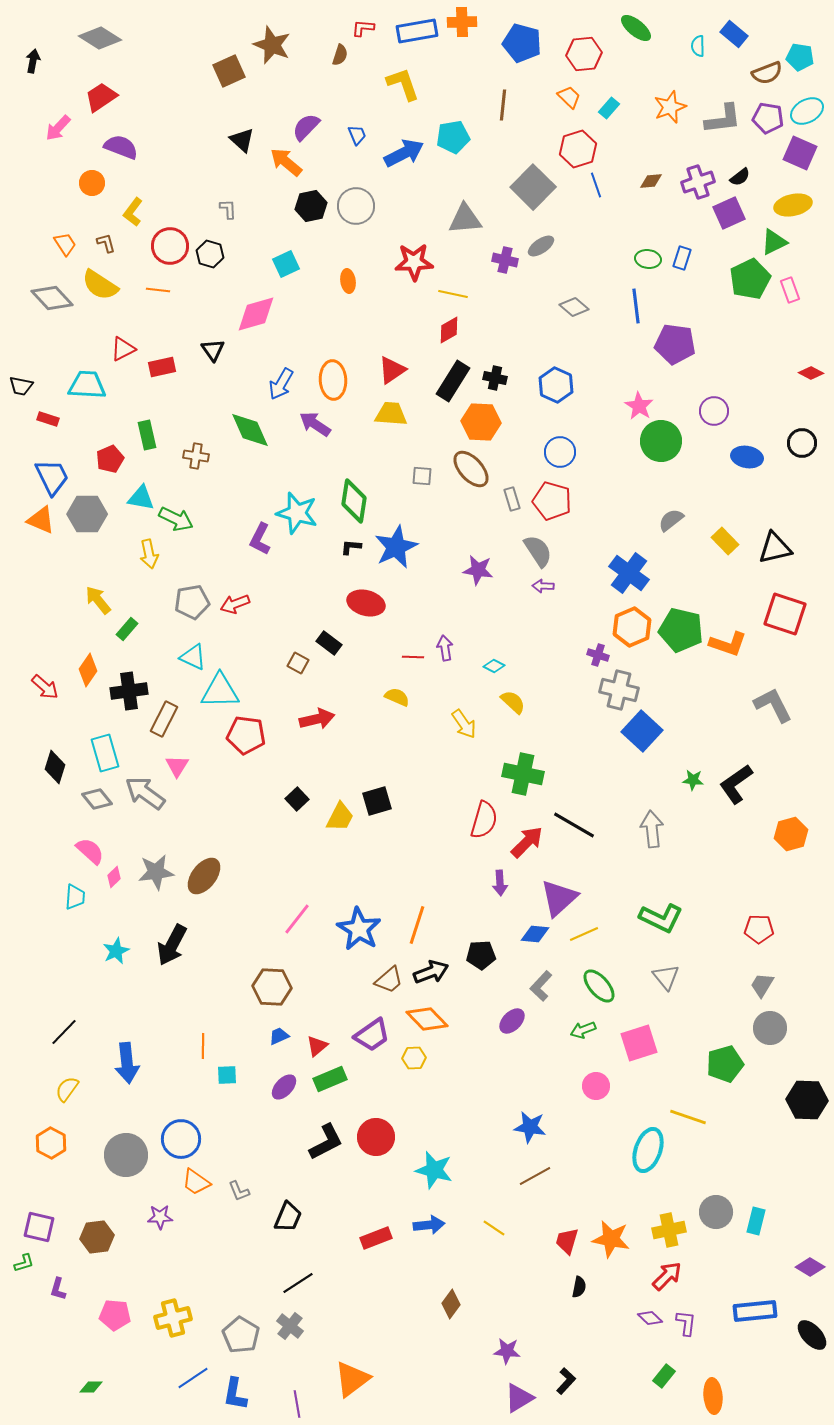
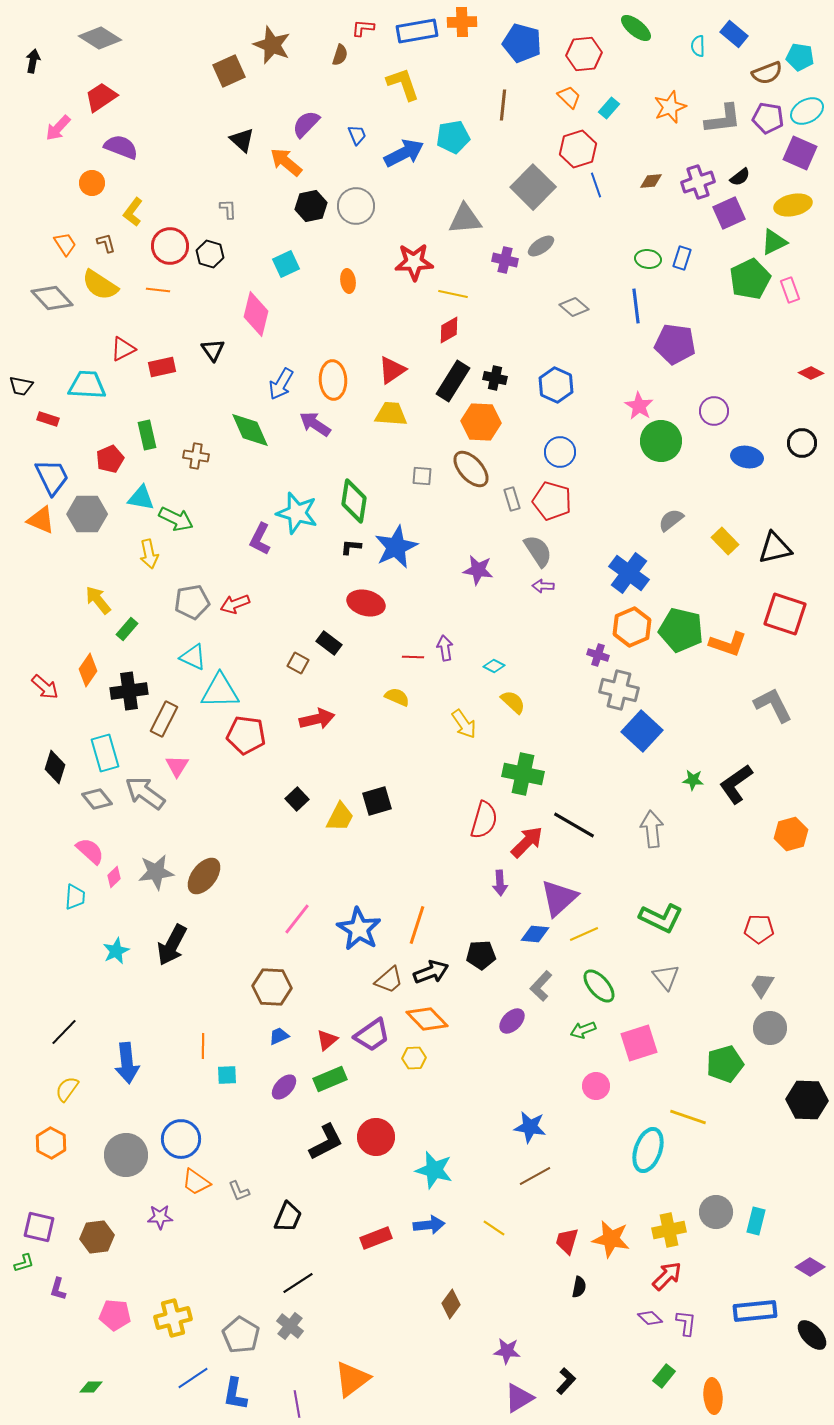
purple semicircle at (306, 127): moved 3 px up
pink diamond at (256, 314): rotated 60 degrees counterclockwise
red triangle at (317, 1046): moved 10 px right, 6 px up
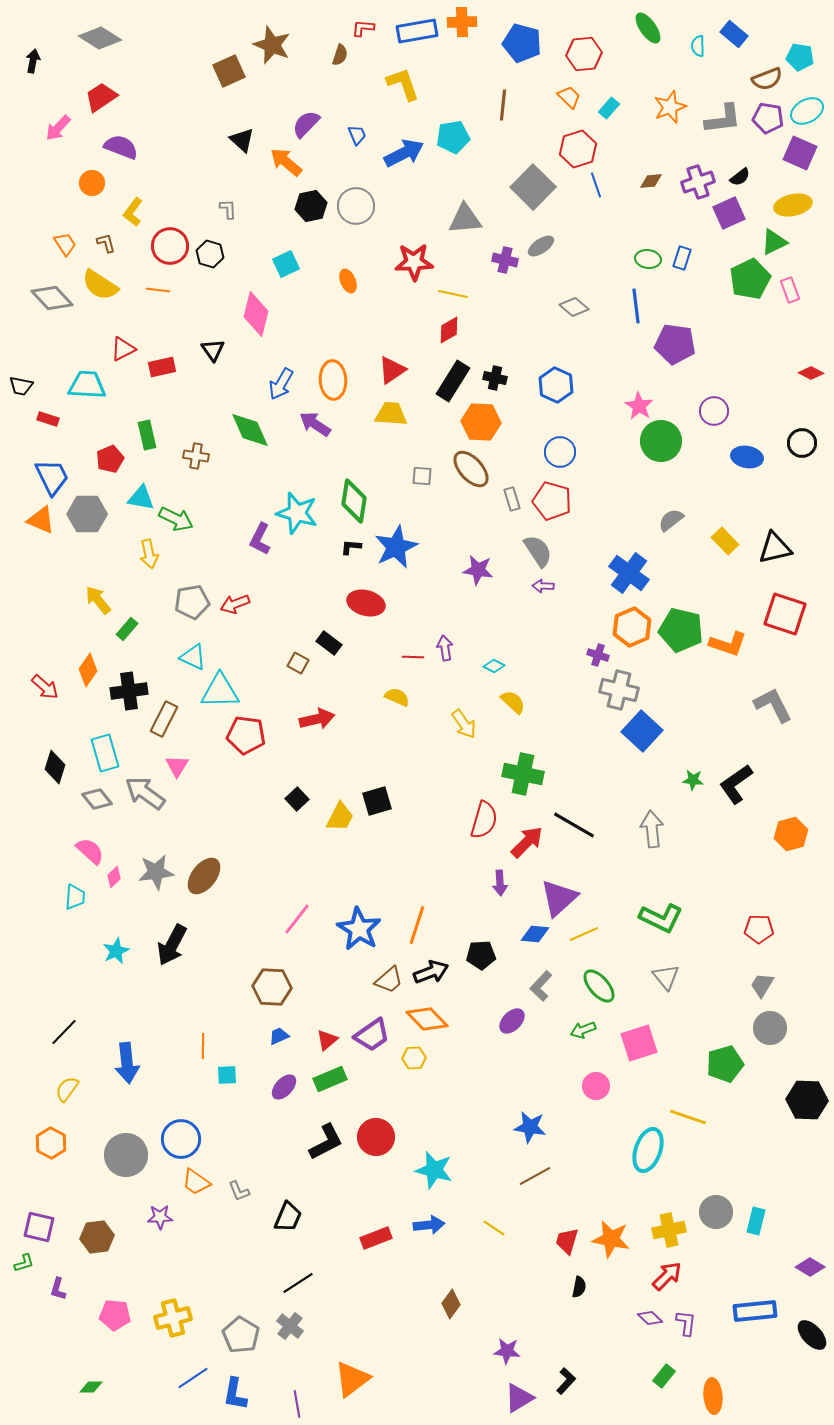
green ellipse at (636, 28): moved 12 px right; rotated 16 degrees clockwise
brown semicircle at (767, 73): moved 6 px down
orange ellipse at (348, 281): rotated 15 degrees counterclockwise
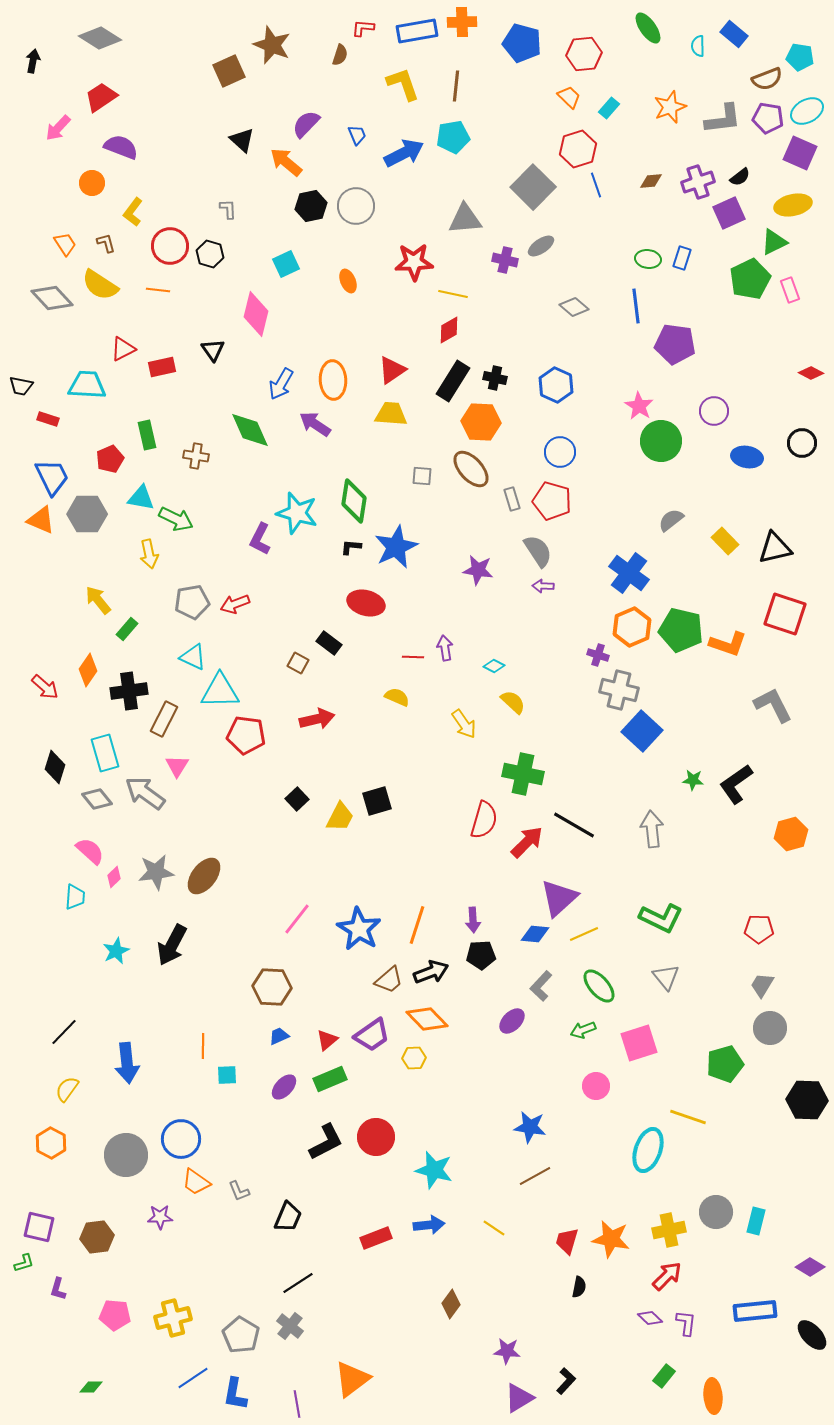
brown line at (503, 105): moved 47 px left, 19 px up
purple arrow at (500, 883): moved 27 px left, 37 px down
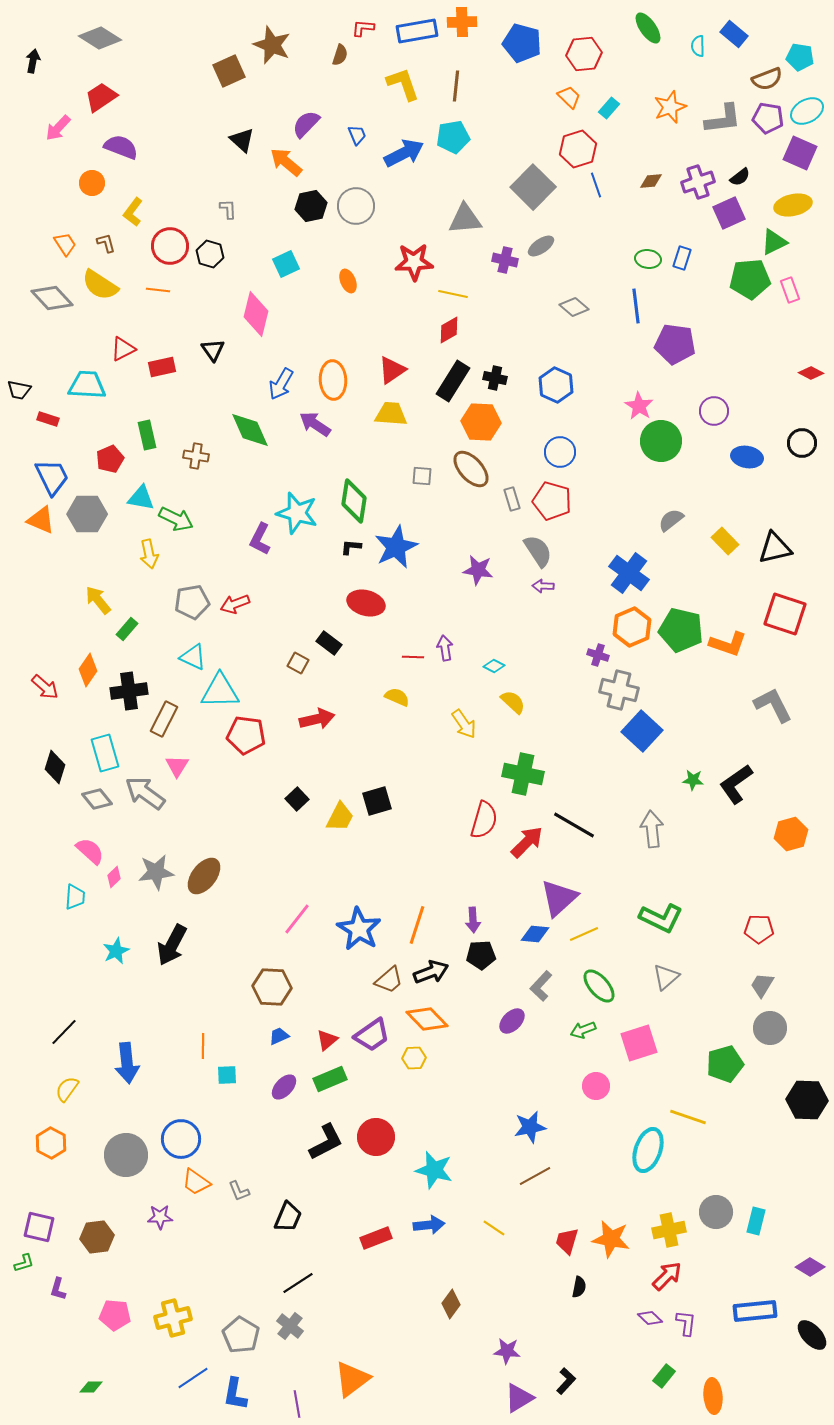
green pentagon at (750, 279): rotated 21 degrees clockwise
black trapezoid at (21, 386): moved 2 px left, 4 px down
gray triangle at (666, 977): rotated 28 degrees clockwise
blue star at (530, 1127): rotated 20 degrees counterclockwise
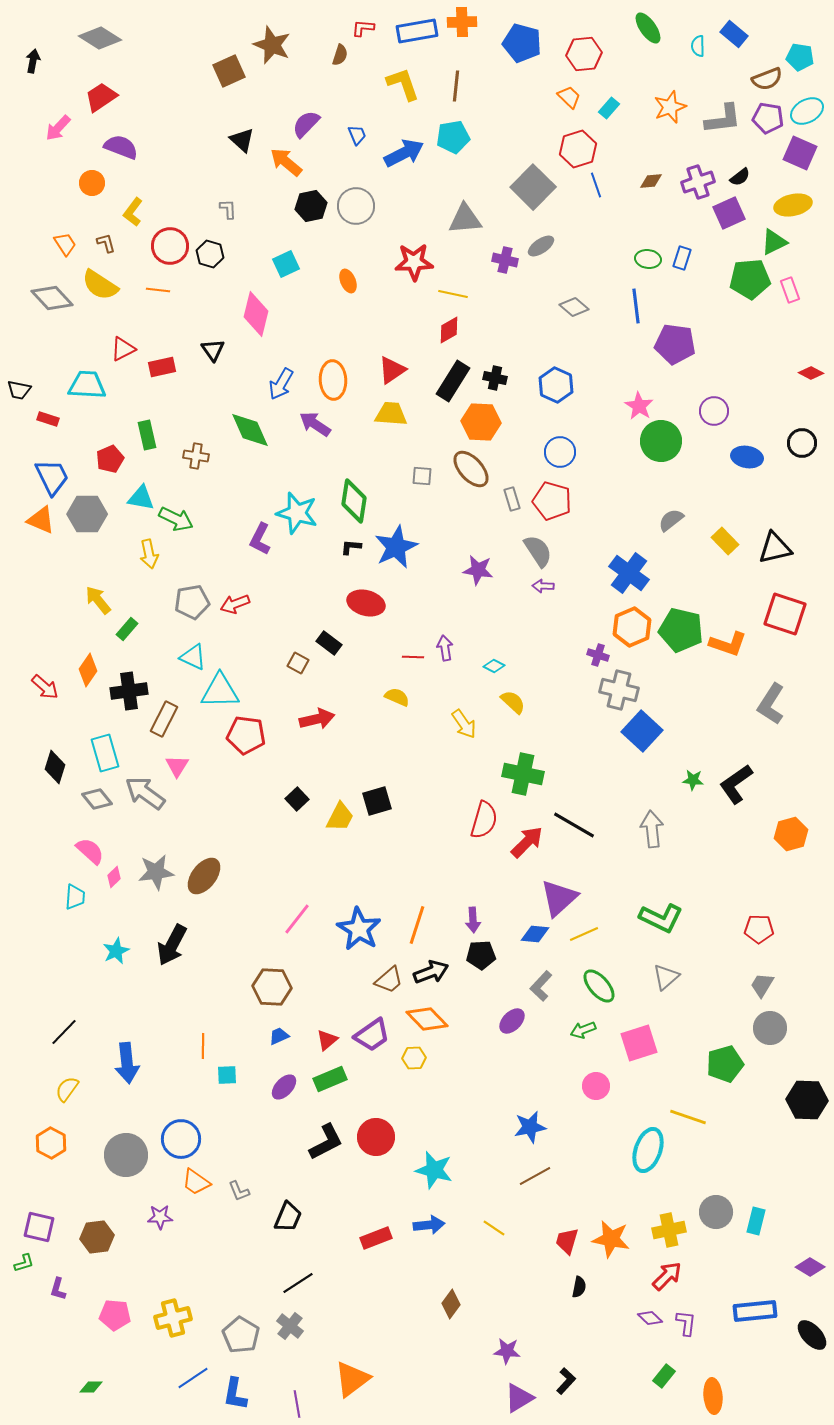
gray L-shape at (773, 705): moved 2 px left, 1 px up; rotated 120 degrees counterclockwise
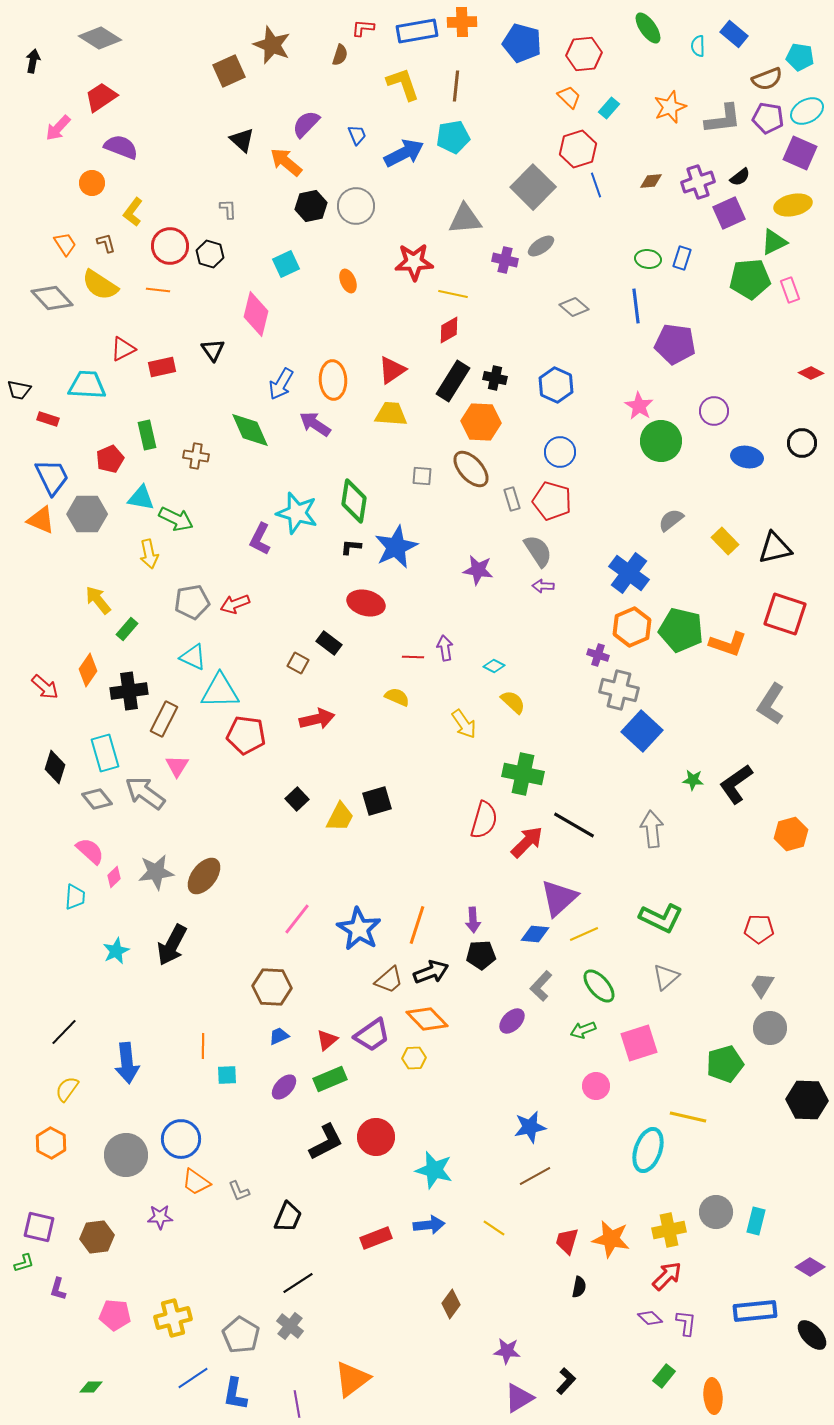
yellow line at (688, 1117): rotated 6 degrees counterclockwise
